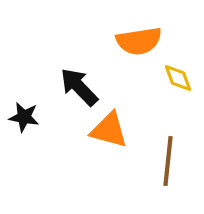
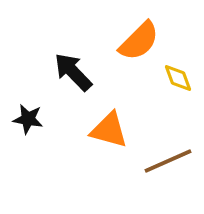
orange semicircle: rotated 36 degrees counterclockwise
black arrow: moved 6 px left, 15 px up
black star: moved 4 px right, 2 px down
brown line: rotated 60 degrees clockwise
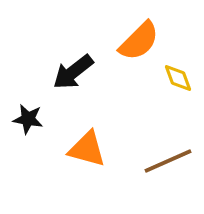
black arrow: rotated 84 degrees counterclockwise
orange triangle: moved 22 px left, 19 px down
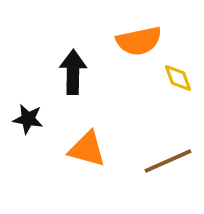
orange semicircle: rotated 33 degrees clockwise
black arrow: rotated 129 degrees clockwise
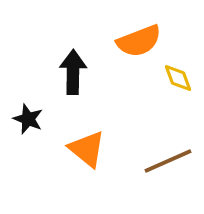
orange semicircle: rotated 9 degrees counterclockwise
black star: rotated 12 degrees clockwise
orange triangle: rotated 24 degrees clockwise
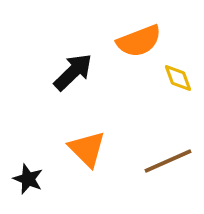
black arrow: rotated 45 degrees clockwise
black star: moved 60 px down
orange triangle: rotated 6 degrees clockwise
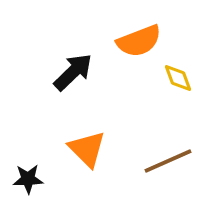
black star: rotated 24 degrees counterclockwise
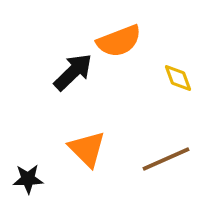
orange semicircle: moved 20 px left
brown line: moved 2 px left, 2 px up
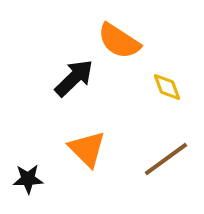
orange semicircle: rotated 54 degrees clockwise
black arrow: moved 1 px right, 6 px down
yellow diamond: moved 11 px left, 9 px down
brown line: rotated 12 degrees counterclockwise
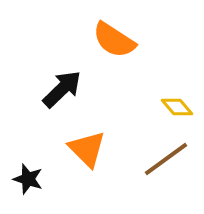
orange semicircle: moved 5 px left, 1 px up
black arrow: moved 12 px left, 11 px down
yellow diamond: moved 10 px right, 20 px down; rotated 20 degrees counterclockwise
black star: rotated 20 degrees clockwise
